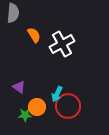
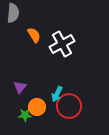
purple triangle: moved 1 px right; rotated 32 degrees clockwise
red circle: moved 1 px right
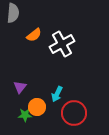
orange semicircle: rotated 84 degrees clockwise
red circle: moved 5 px right, 7 px down
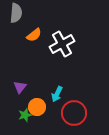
gray semicircle: moved 3 px right
green star: rotated 16 degrees counterclockwise
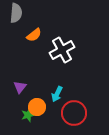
white cross: moved 6 px down
green star: moved 3 px right
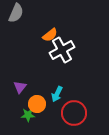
gray semicircle: rotated 18 degrees clockwise
orange semicircle: moved 16 px right
orange circle: moved 3 px up
green star: rotated 16 degrees clockwise
